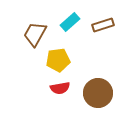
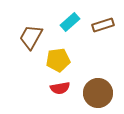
brown trapezoid: moved 4 px left, 3 px down
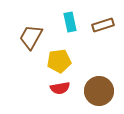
cyan rectangle: rotated 60 degrees counterclockwise
yellow pentagon: moved 1 px right, 1 px down
brown circle: moved 1 px right, 2 px up
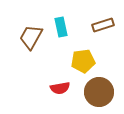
cyan rectangle: moved 9 px left, 5 px down
yellow pentagon: moved 24 px right
brown circle: moved 1 px down
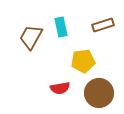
brown circle: moved 1 px down
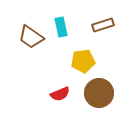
brown trapezoid: rotated 84 degrees counterclockwise
red semicircle: moved 6 px down; rotated 12 degrees counterclockwise
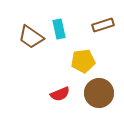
cyan rectangle: moved 2 px left, 2 px down
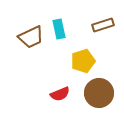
brown trapezoid: rotated 60 degrees counterclockwise
yellow pentagon: rotated 10 degrees counterclockwise
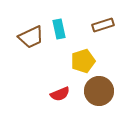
brown circle: moved 2 px up
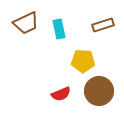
brown trapezoid: moved 5 px left, 14 px up
yellow pentagon: rotated 20 degrees clockwise
red semicircle: moved 1 px right
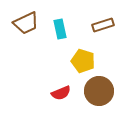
cyan rectangle: moved 1 px right
yellow pentagon: rotated 15 degrees clockwise
red semicircle: moved 1 px up
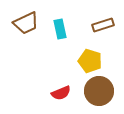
yellow pentagon: moved 7 px right
